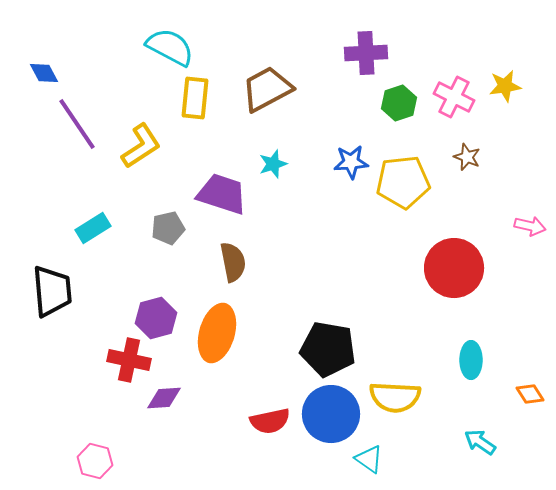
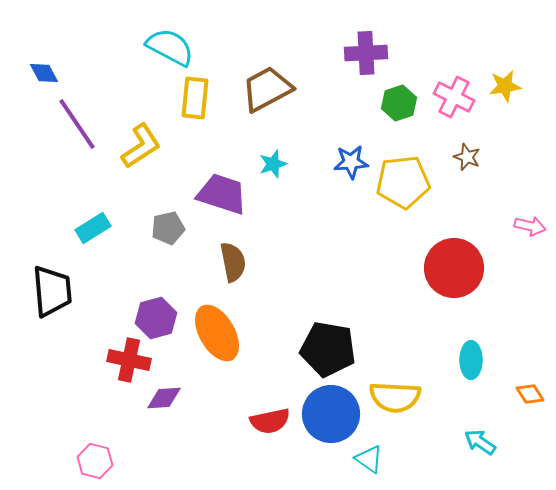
orange ellipse: rotated 46 degrees counterclockwise
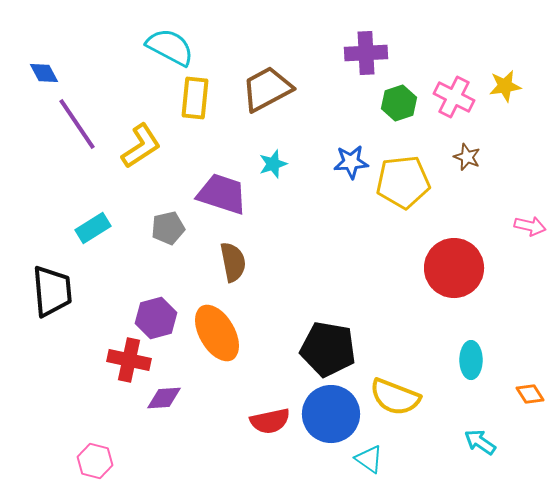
yellow semicircle: rotated 18 degrees clockwise
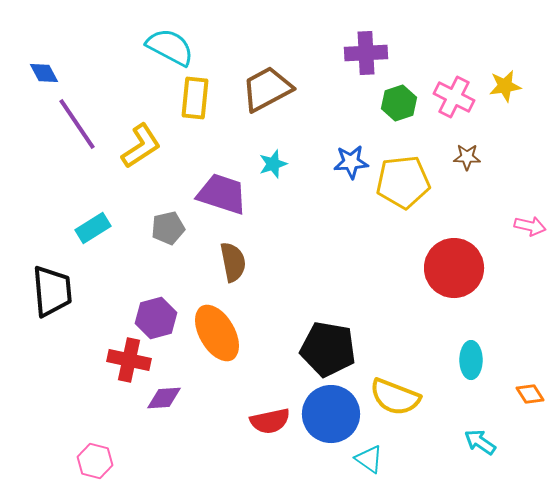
brown star: rotated 20 degrees counterclockwise
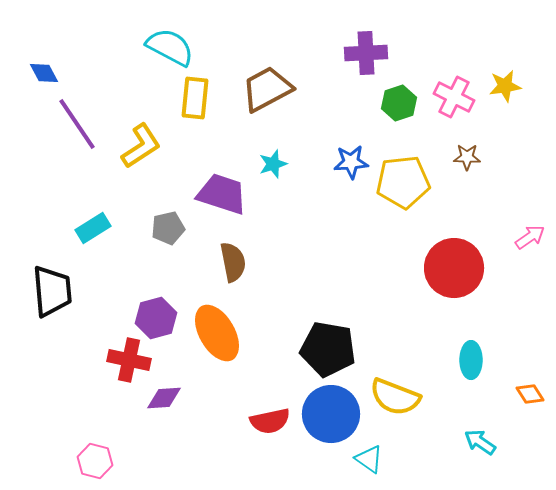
pink arrow: moved 11 px down; rotated 48 degrees counterclockwise
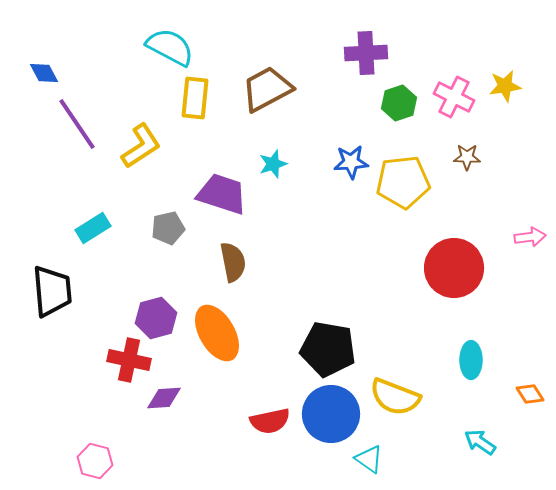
pink arrow: rotated 28 degrees clockwise
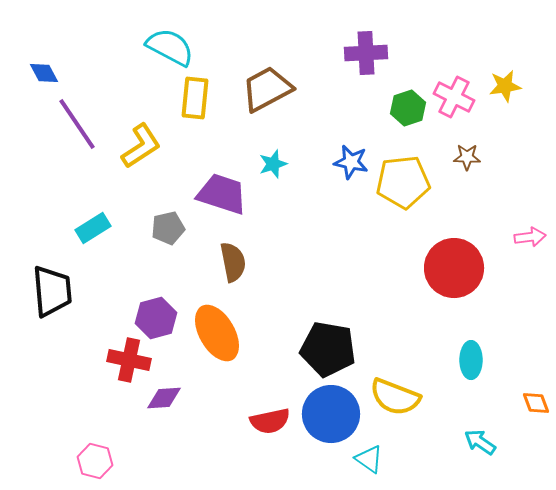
green hexagon: moved 9 px right, 5 px down
blue star: rotated 16 degrees clockwise
orange diamond: moved 6 px right, 9 px down; rotated 12 degrees clockwise
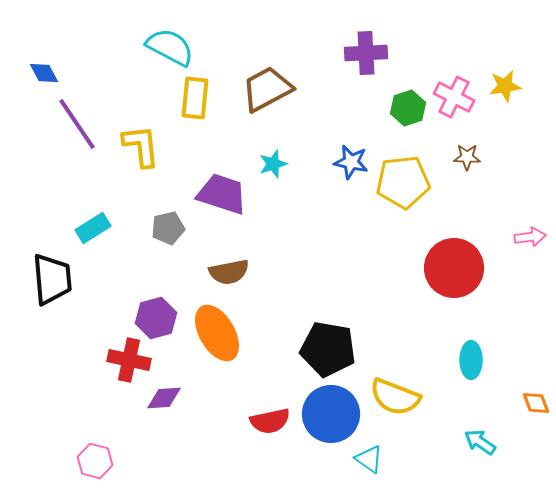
yellow L-shape: rotated 63 degrees counterclockwise
brown semicircle: moved 4 px left, 10 px down; rotated 90 degrees clockwise
black trapezoid: moved 12 px up
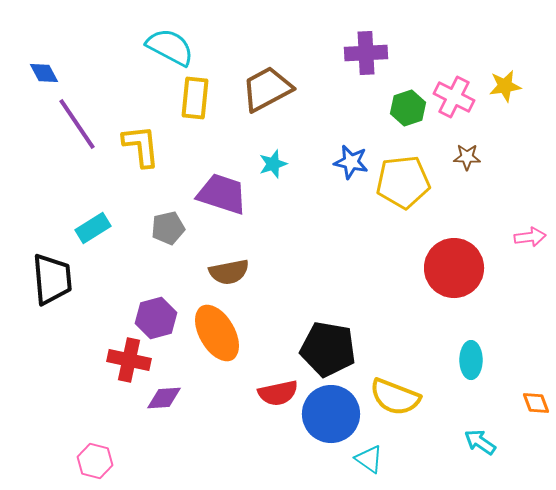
red semicircle: moved 8 px right, 28 px up
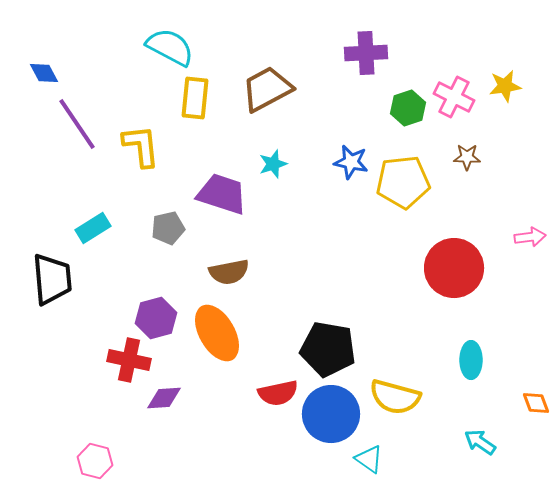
yellow semicircle: rotated 6 degrees counterclockwise
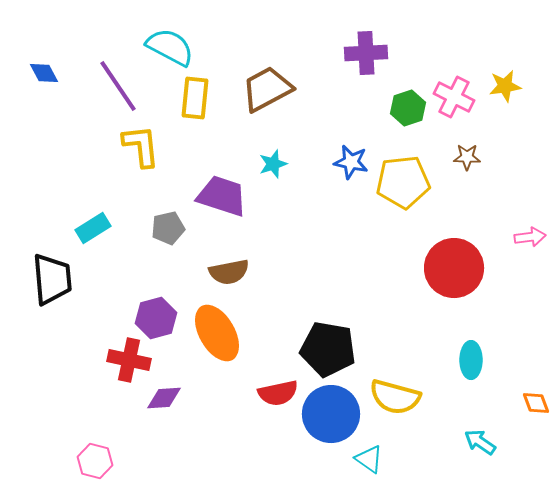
purple line: moved 41 px right, 38 px up
purple trapezoid: moved 2 px down
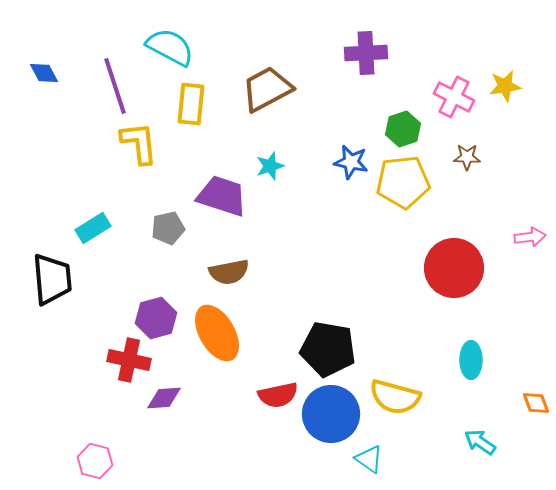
purple line: moved 3 px left; rotated 16 degrees clockwise
yellow rectangle: moved 4 px left, 6 px down
green hexagon: moved 5 px left, 21 px down
yellow L-shape: moved 2 px left, 3 px up
cyan star: moved 3 px left, 2 px down
red semicircle: moved 2 px down
